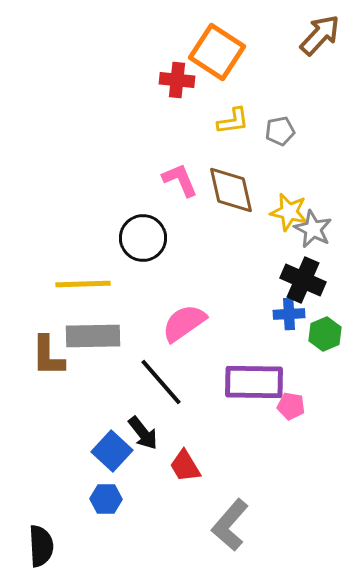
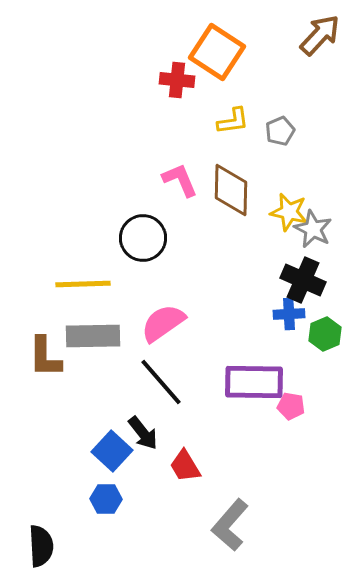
gray pentagon: rotated 12 degrees counterclockwise
brown diamond: rotated 14 degrees clockwise
pink semicircle: moved 21 px left
brown L-shape: moved 3 px left, 1 px down
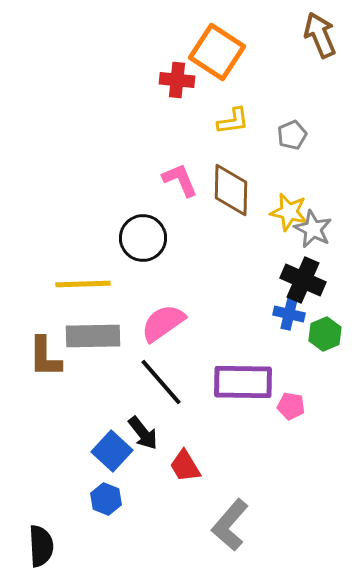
brown arrow: rotated 66 degrees counterclockwise
gray pentagon: moved 12 px right, 4 px down
blue cross: rotated 16 degrees clockwise
purple rectangle: moved 11 px left
blue hexagon: rotated 20 degrees clockwise
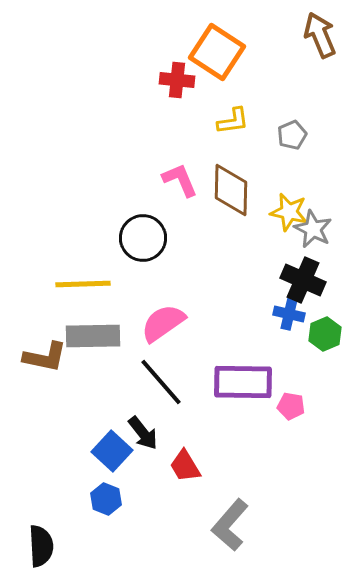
brown L-shape: rotated 78 degrees counterclockwise
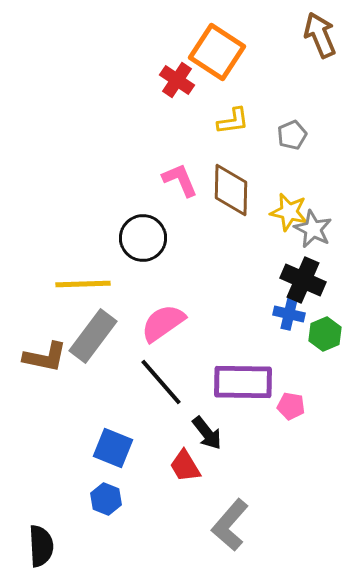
red cross: rotated 28 degrees clockwise
gray rectangle: rotated 52 degrees counterclockwise
black arrow: moved 64 px right
blue square: moved 1 px right, 3 px up; rotated 21 degrees counterclockwise
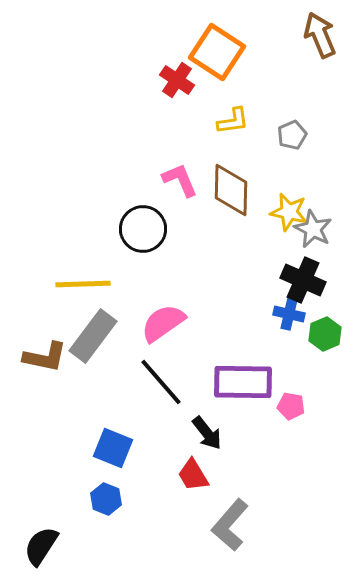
black circle: moved 9 px up
red trapezoid: moved 8 px right, 9 px down
black semicircle: rotated 144 degrees counterclockwise
